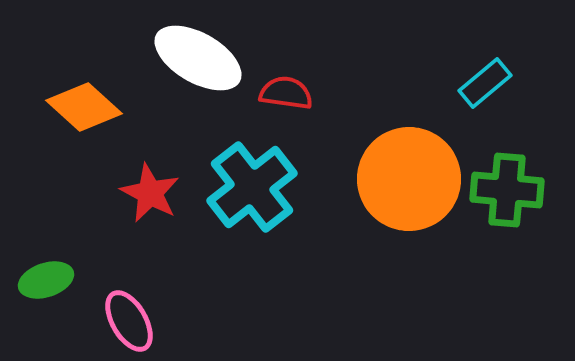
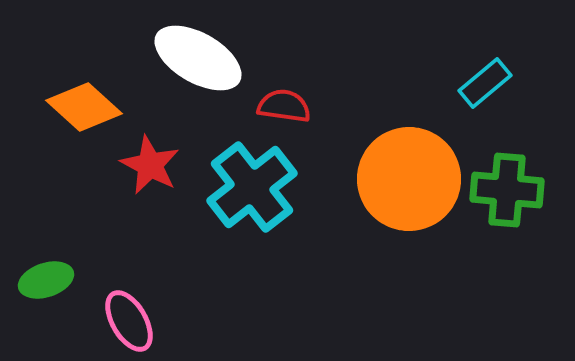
red semicircle: moved 2 px left, 13 px down
red star: moved 28 px up
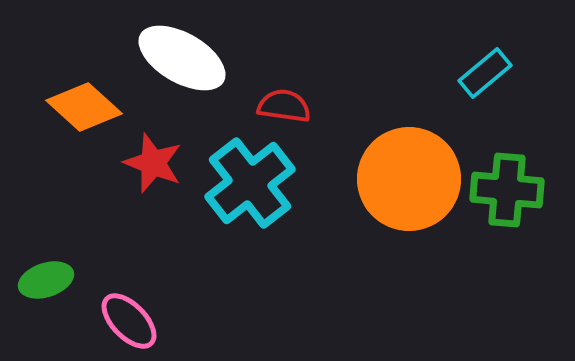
white ellipse: moved 16 px left
cyan rectangle: moved 10 px up
red star: moved 3 px right, 2 px up; rotated 6 degrees counterclockwise
cyan cross: moved 2 px left, 4 px up
pink ellipse: rotated 14 degrees counterclockwise
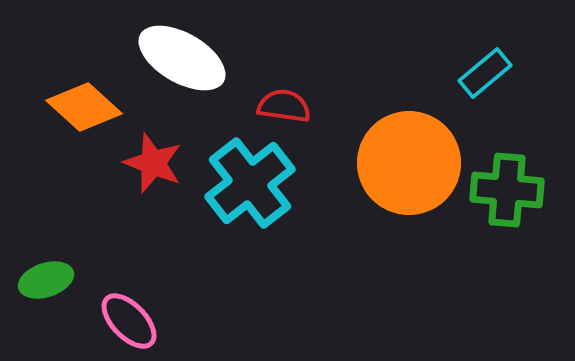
orange circle: moved 16 px up
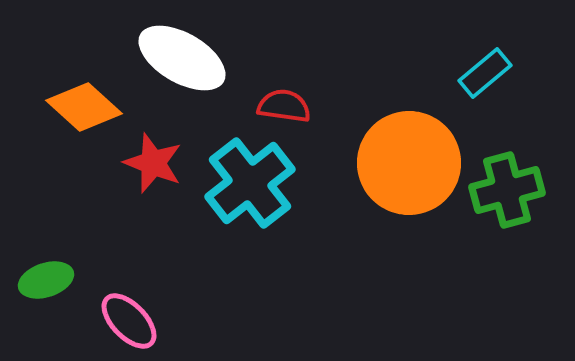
green cross: rotated 20 degrees counterclockwise
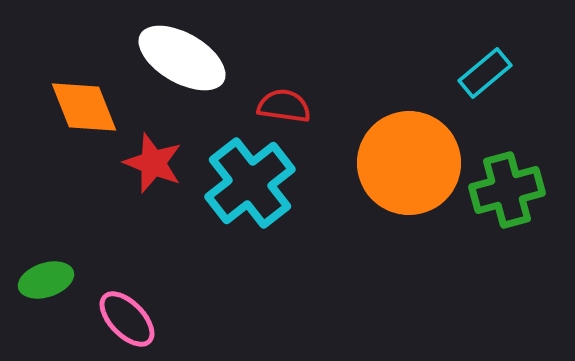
orange diamond: rotated 26 degrees clockwise
pink ellipse: moved 2 px left, 2 px up
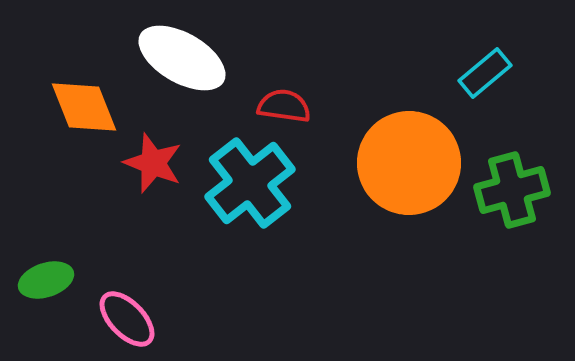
green cross: moved 5 px right
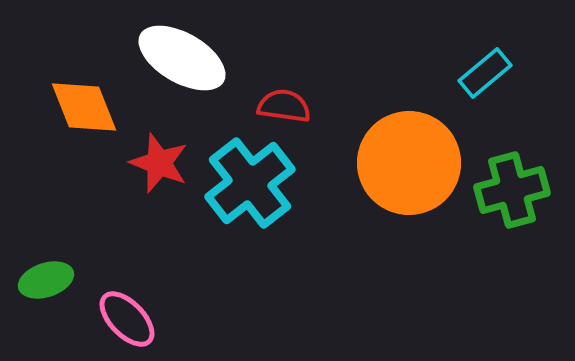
red star: moved 6 px right
